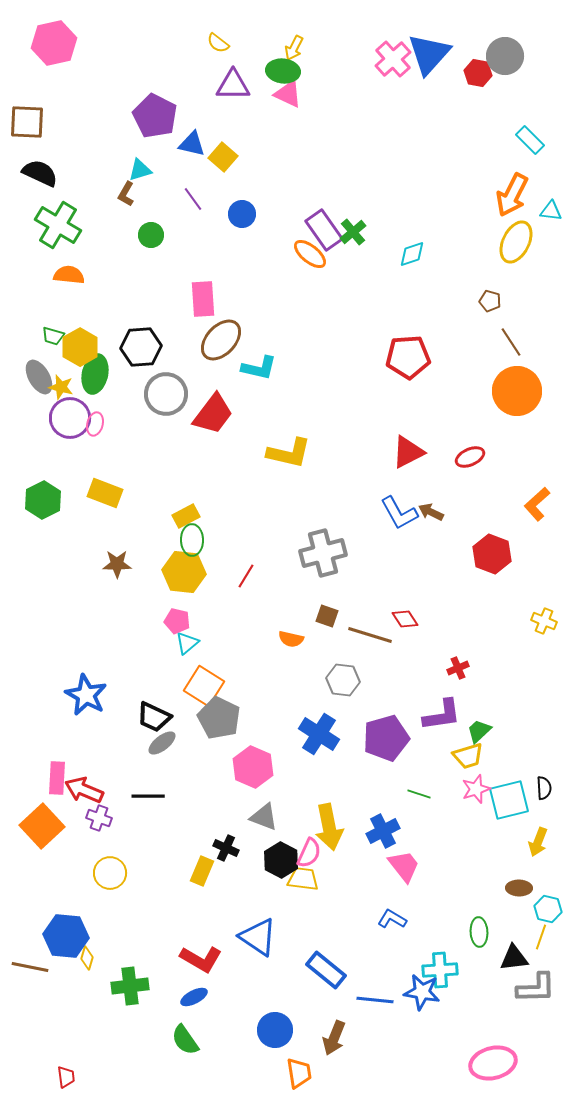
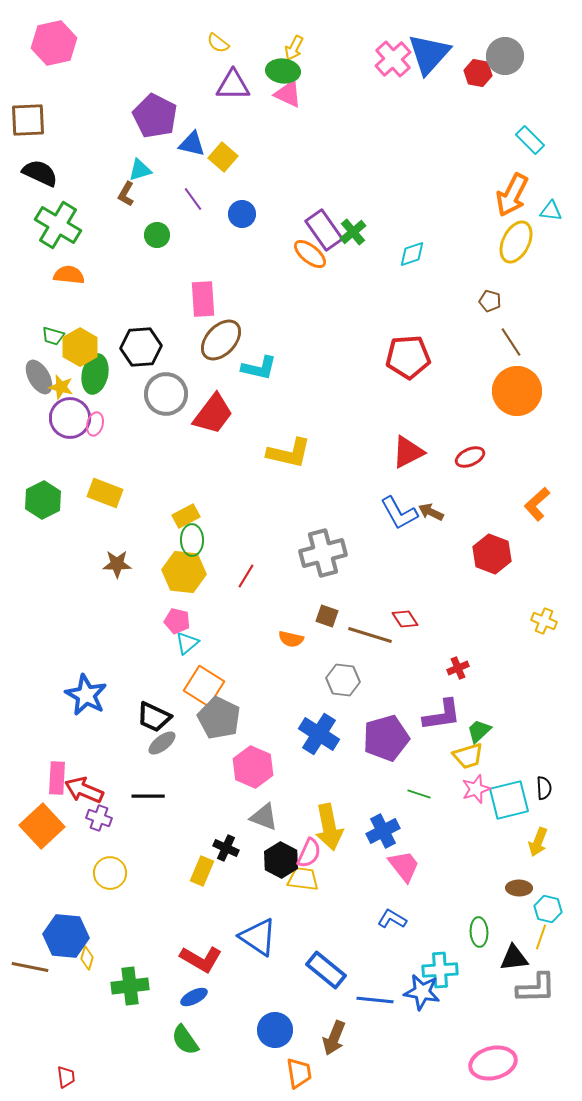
brown square at (27, 122): moved 1 px right, 2 px up; rotated 6 degrees counterclockwise
green circle at (151, 235): moved 6 px right
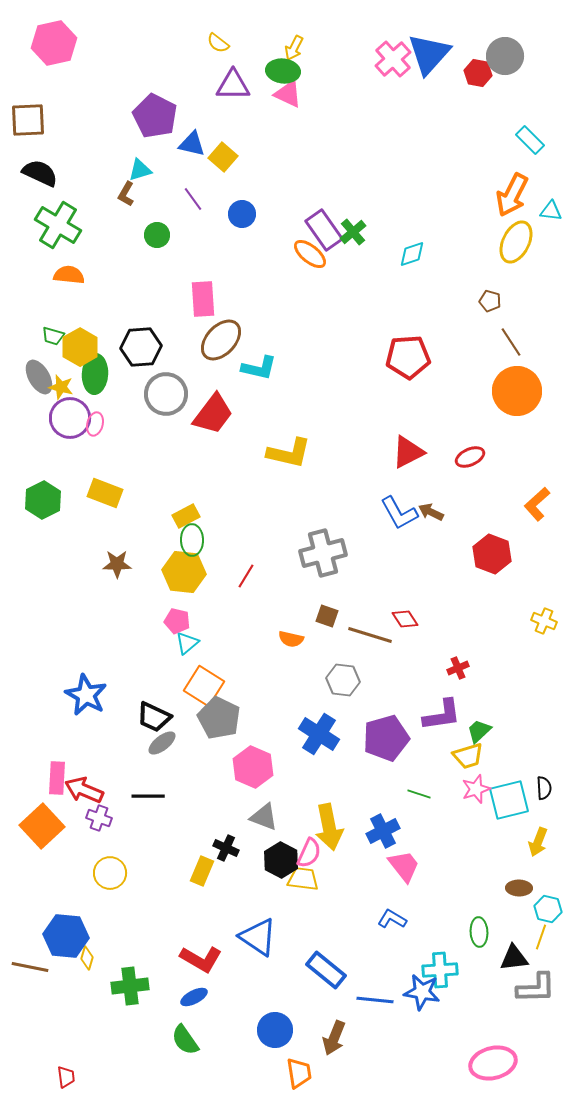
green ellipse at (95, 374): rotated 9 degrees counterclockwise
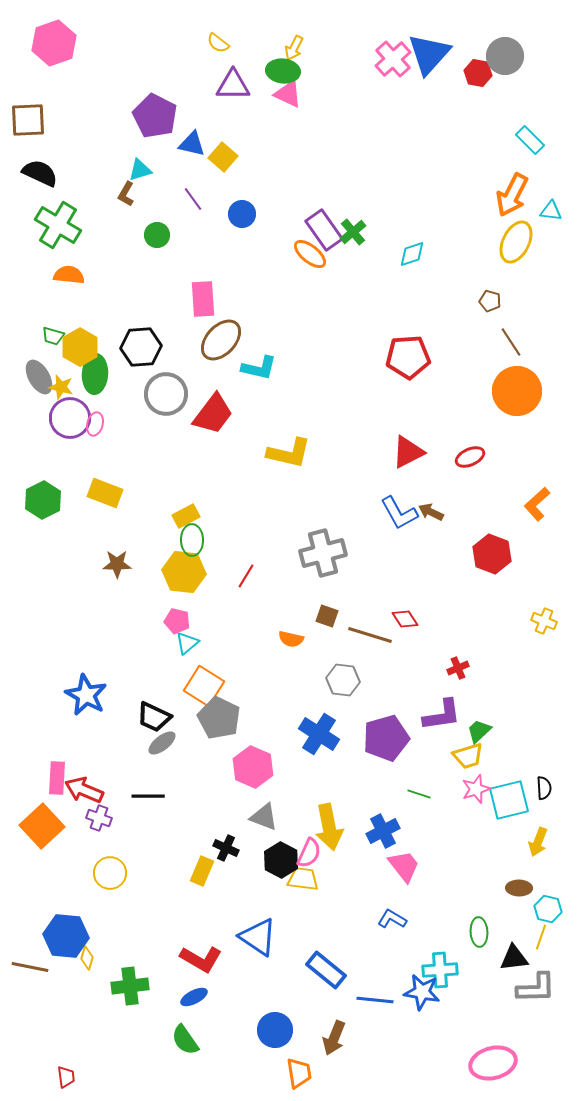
pink hexagon at (54, 43): rotated 6 degrees counterclockwise
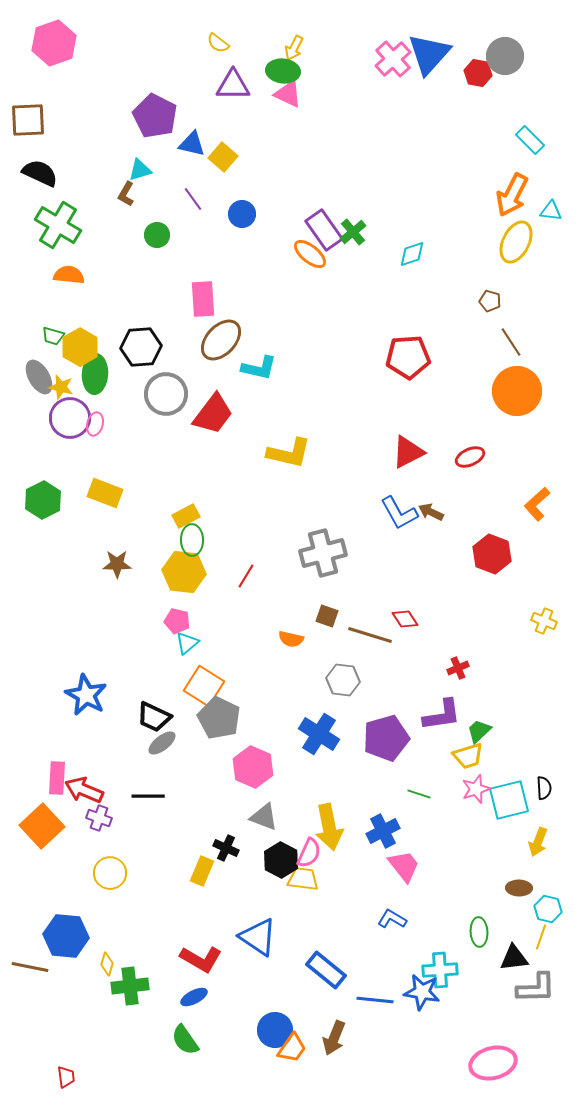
yellow diamond at (87, 958): moved 20 px right, 6 px down
orange trapezoid at (299, 1073): moved 7 px left, 25 px up; rotated 44 degrees clockwise
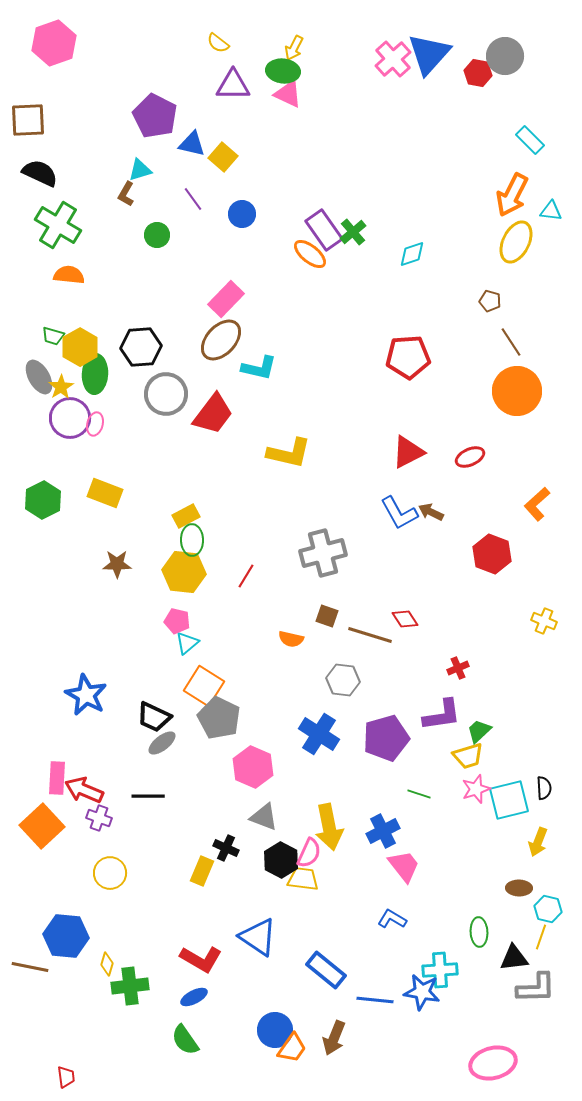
pink rectangle at (203, 299): moved 23 px right; rotated 48 degrees clockwise
yellow star at (61, 387): rotated 25 degrees clockwise
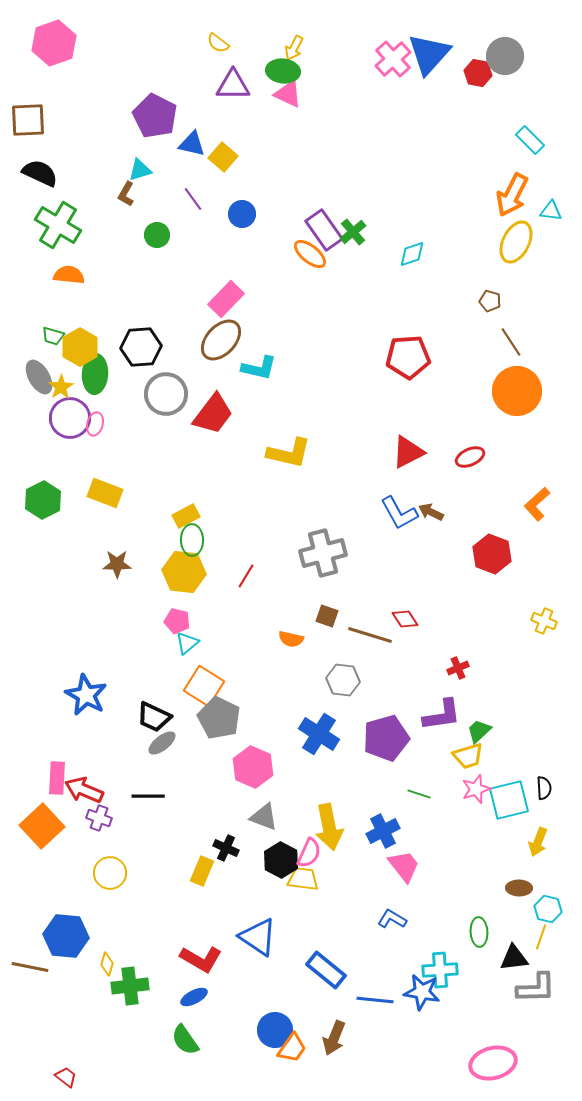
red trapezoid at (66, 1077): rotated 45 degrees counterclockwise
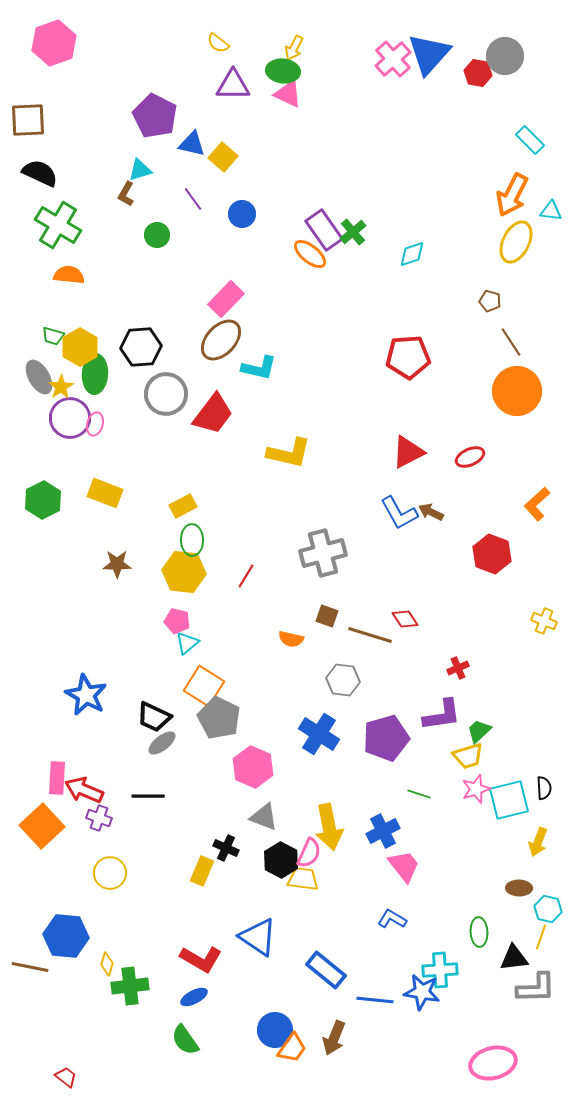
yellow rectangle at (186, 516): moved 3 px left, 10 px up
